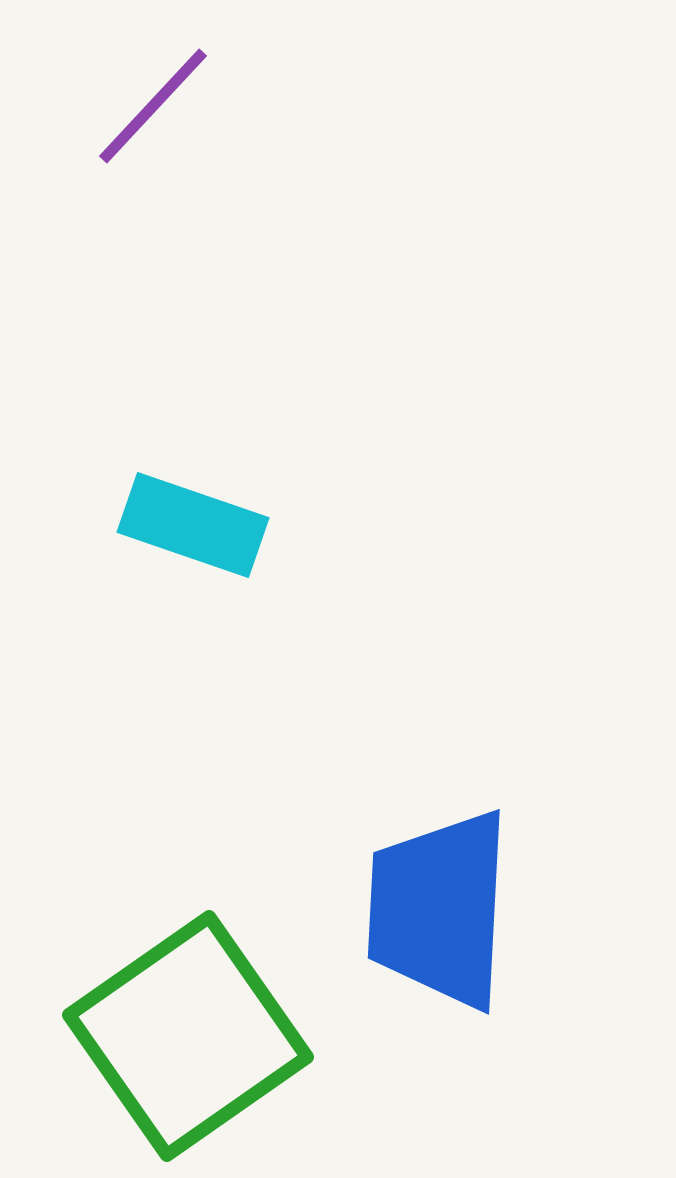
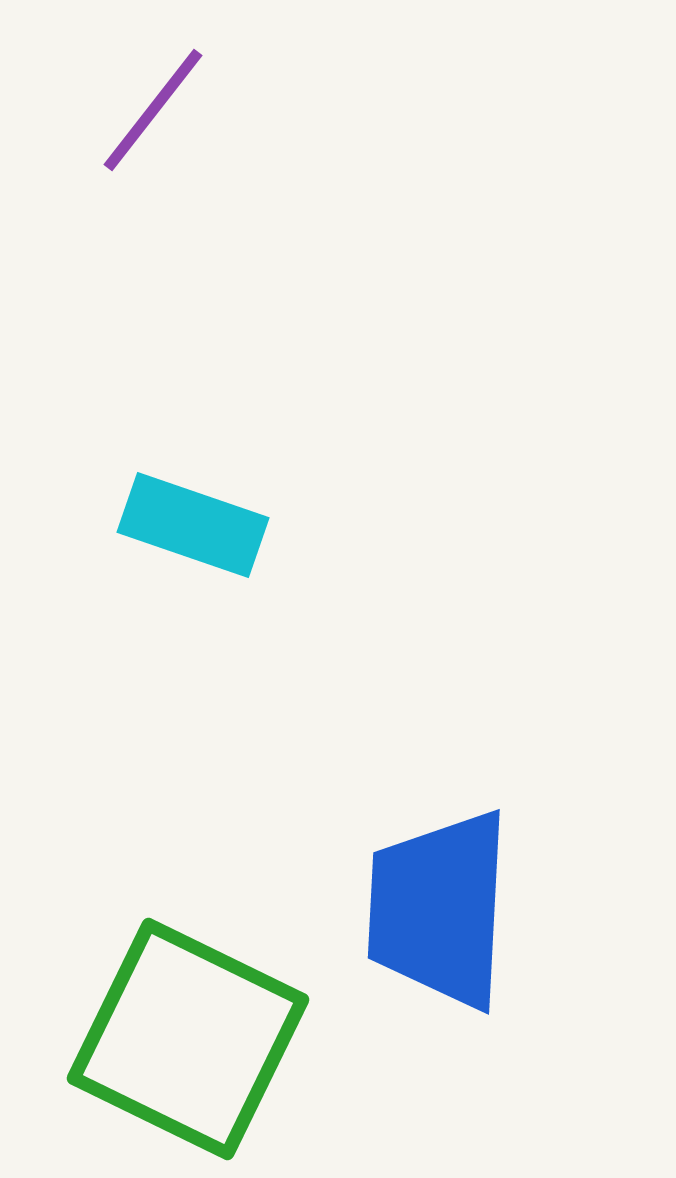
purple line: moved 4 px down; rotated 5 degrees counterclockwise
green square: moved 3 px down; rotated 29 degrees counterclockwise
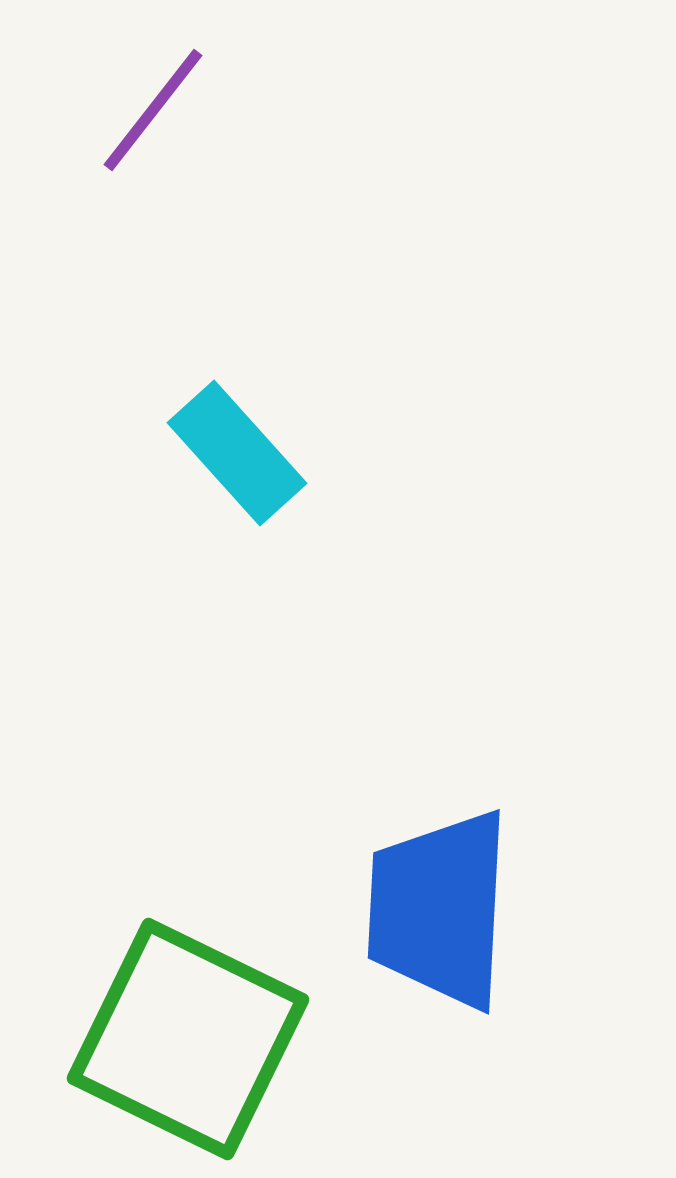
cyan rectangle: moved 44 px right, 72 px up; rotated 29 degrees clockwise
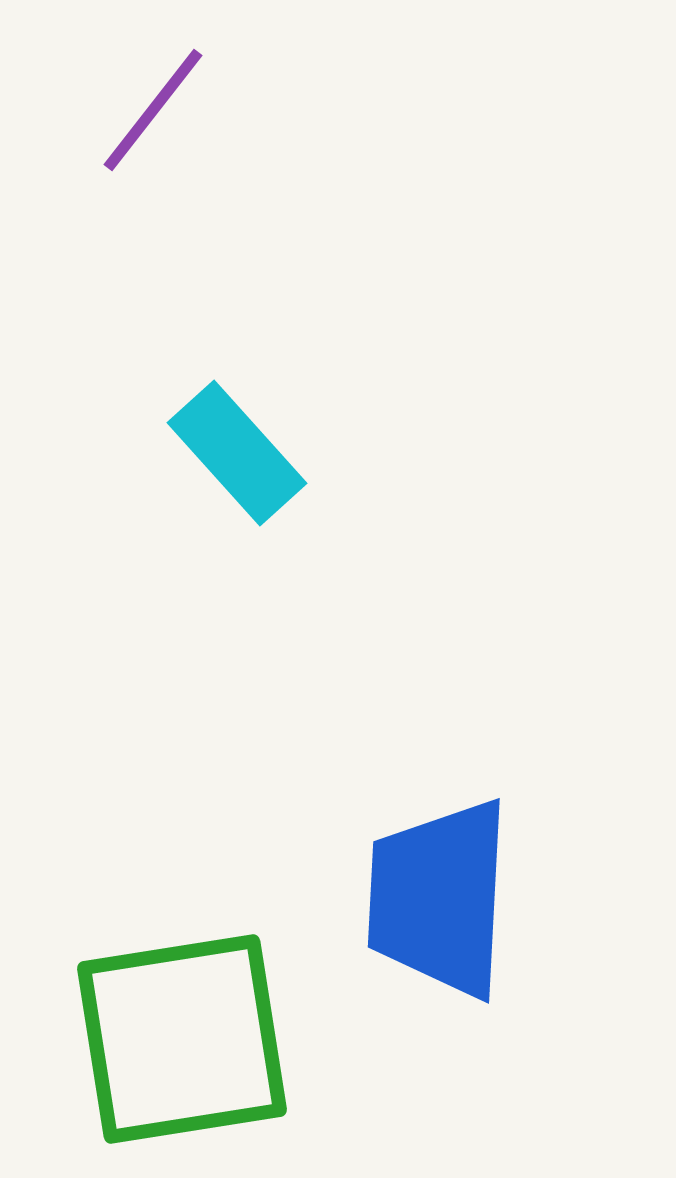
blue trapezoid: moved 11 px up
green square: moved 6 px left; rotated 35 degrees counterclockwise
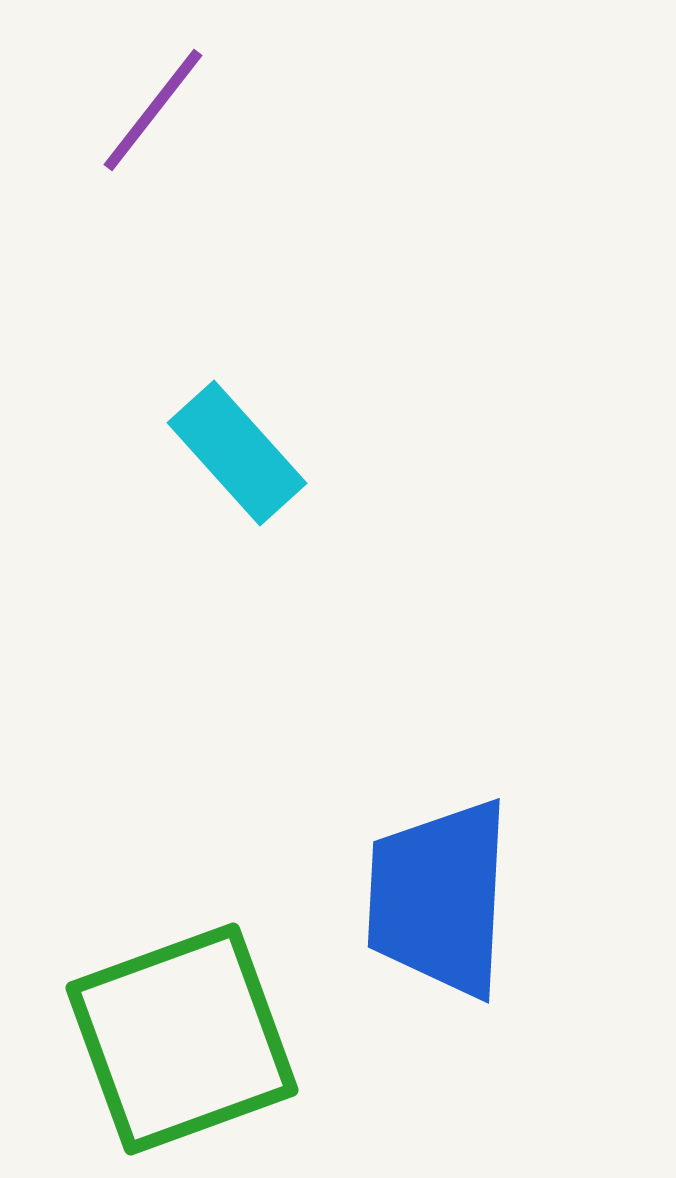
green square: rotated 11 degrees counterclockwise
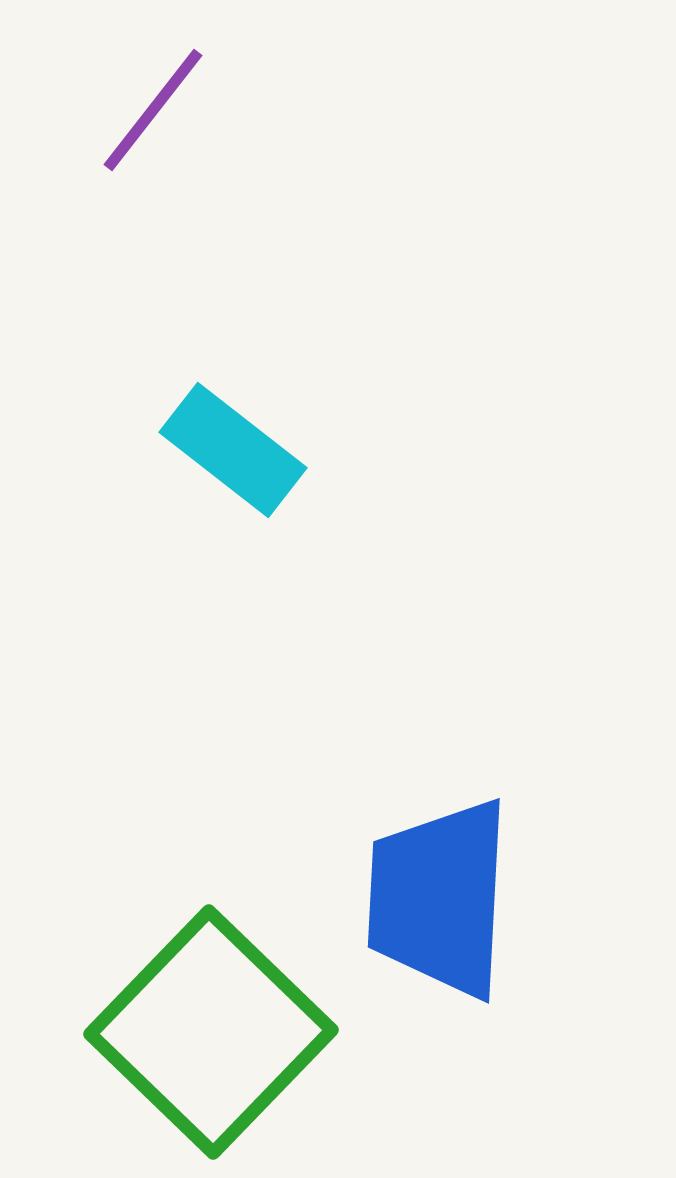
cyan rectangle: moved 4 px left, 3 px up; rotated 10 degrees counterclockwise
green square: moved 29 px right, 7 px up; rotated 26 degrees counterclockwise
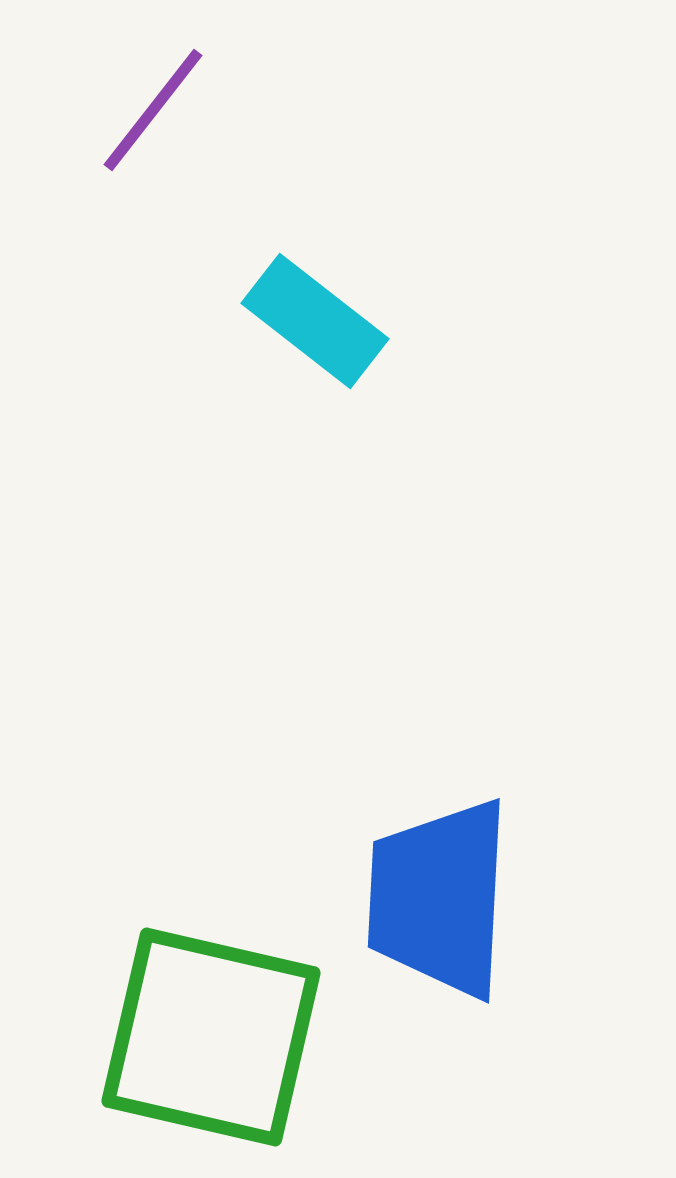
cyan rectangle: moved 82 px right, 129 px up
green square: moved 5 px down; rotated 31 degrees counterclockwise
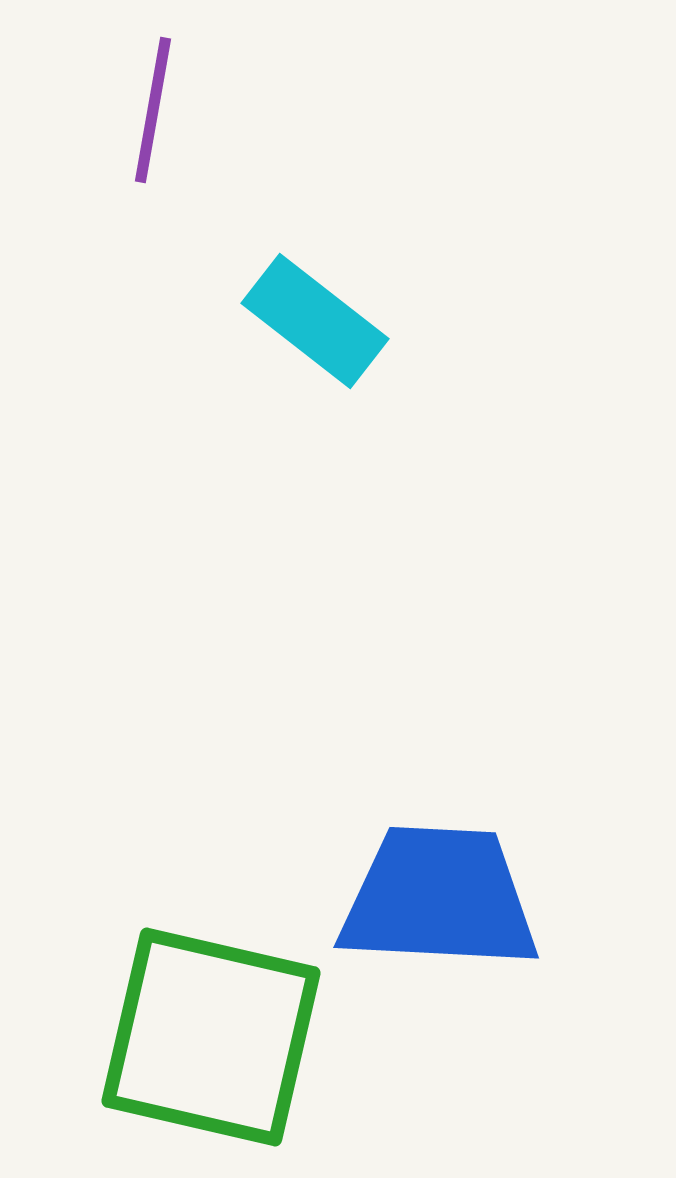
purple line: rotated 28 degrees counterclockwise
blue trapezoid: rotated 90 degrees clockwise
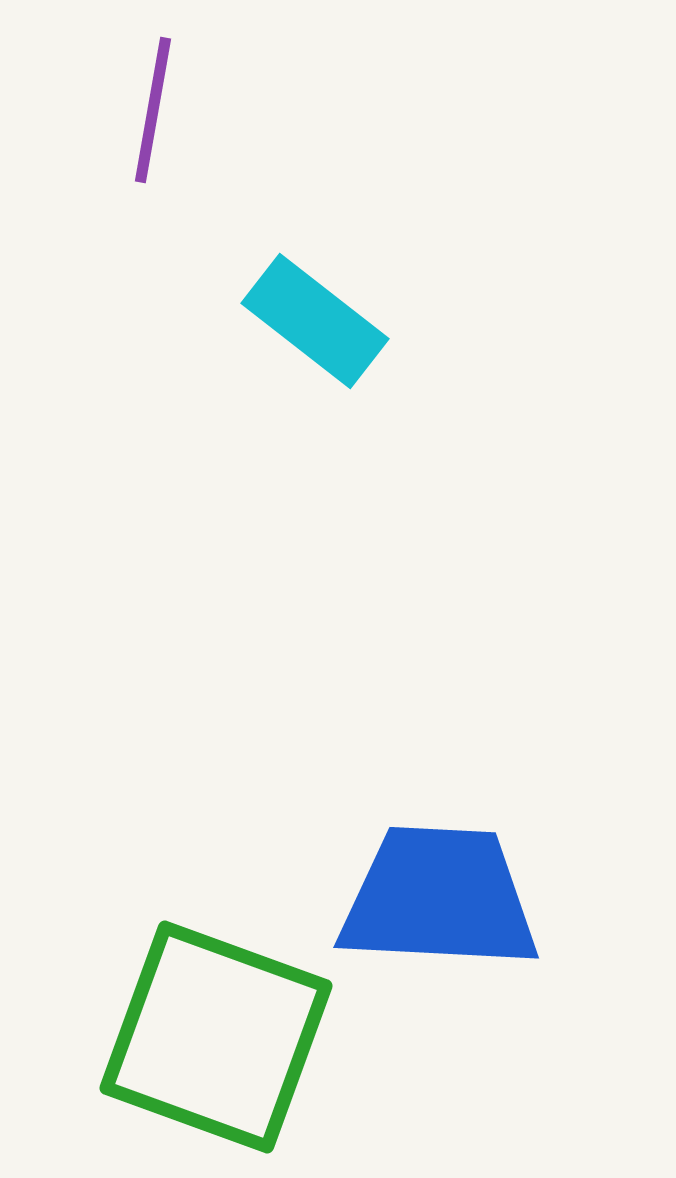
green square: moved 5 px right; rotated 7 degrees clockwise
